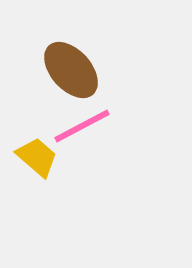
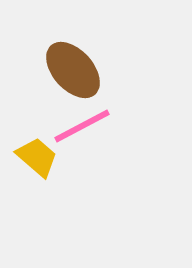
brown ellipse: moved 2 px right
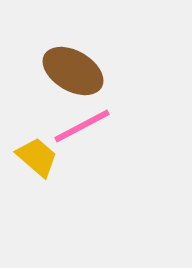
brown ellipse: moved 1 px down; rotated 18 degrees counterclockwise
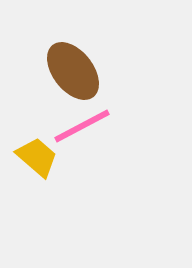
brown ellipse: rotated 22 degrees clockwise
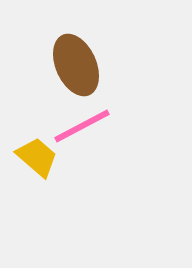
brown ellipse: moved 3 px right, 6 px up; rotated 14 degrees clockwise
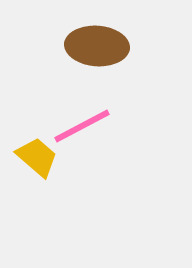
brown ellipse: moved 21 px right, 19 px up; rotated 62 degrees counterclockwise
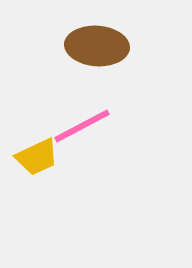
yellow trapezoid: rotated 114 degrees clockwise
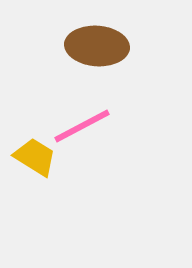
yellow trapezoid: moved 2 px left; rotated 123 degrees counterclockwise
